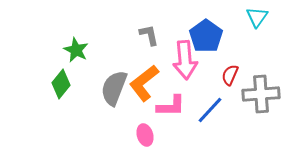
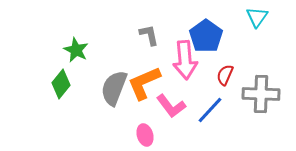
red semicircle: moved 5 px left
orange L-shape: rotated 15 degrees clockwise
gray cross: rotated 6 degrees clockwise
pink L-shape: rotated 52 degrees clockwise
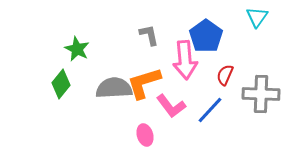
green star: moved 1 px right, 1 px up
orange L-shape: rotated 6 degrees clockwise
gray semicircle: rotated 66 degrees clockwise
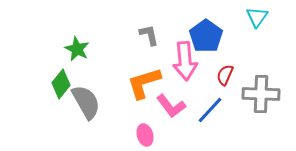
pink arrow: moved 1 px down
gray semicircle: moved 28 px left, 14 px down; rotated 63 degrees clockwise
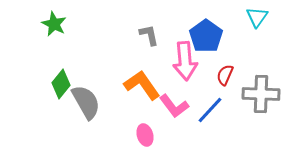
green star: moved 23 px left, 25 px up
orange L-shape: moved 2 px left, 2 px down; rotated 72 degrees clockwise
pink L-shape: moved 3 px right
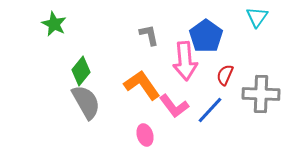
green diamond: moved 20 px right, 13 px up
